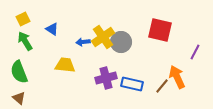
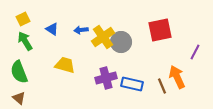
red square: rotated 25 degrees counterclockwise
blue arrow: moved 2 px left, 12 px up
yellow trapezoid: rotated 10 degrees clockwise
brown line: rotated 63 degrees counterclockwise
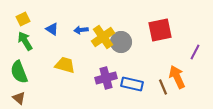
brown line: moved 1 px right, 1 px down
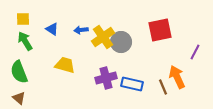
yellow square: rotated 24 degrees clockwise
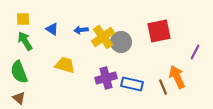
red square: moved 1 px left, 1 px down
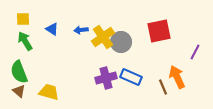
yellow trapezoid: moved 16 px left, 27 px down
blue rectangle: moved 1 px left, 7 px up; rotated 10 degrees clockwise
brown triangle: moved 7 px up
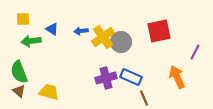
blue arrow: moved 1 px down
green arrow: moved 6 px right; rotated 66 degrees counterclockwise
brown line: moved 19 px left, 11 px down
